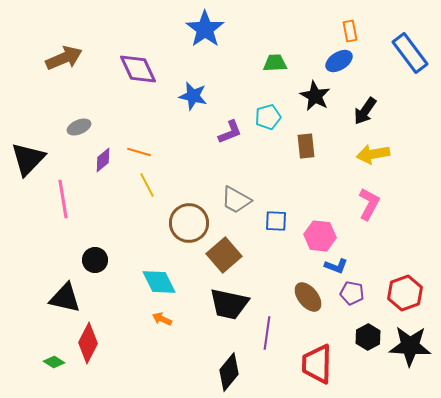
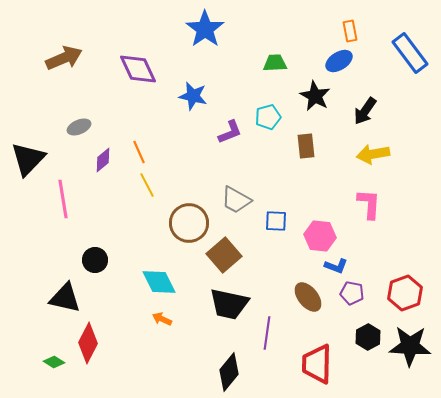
orange line at (139, 152): rotated 50 degrees clockwise
pink L-shape at (369, 204): rotated 24 degrees counterclockwise
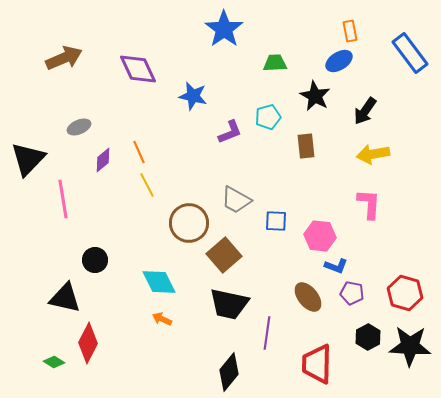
blue star at (205, 29): moved 19 px right
red hexagon at (405, 293): rotated 24 degrees counterclockwise
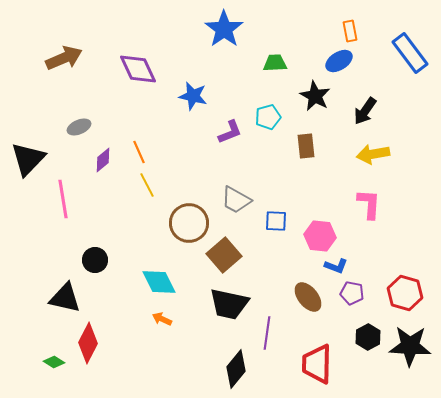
black diamond at (229, 372): moved 7 px right, 3 px up
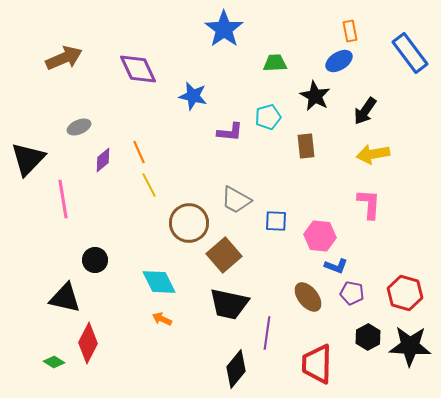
purple L-shape at (230, 132): rotated 28 degrees clockwise
yellow line at (147, 185): moved 2 px right
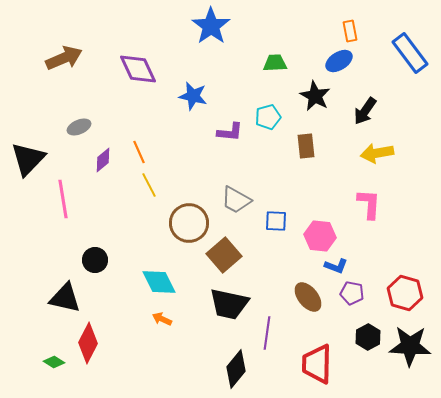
blue star at (224, 29): moved 13 px left, 3 px up
yellow arrow at (373, 154): moved 4 px right, 1 px up
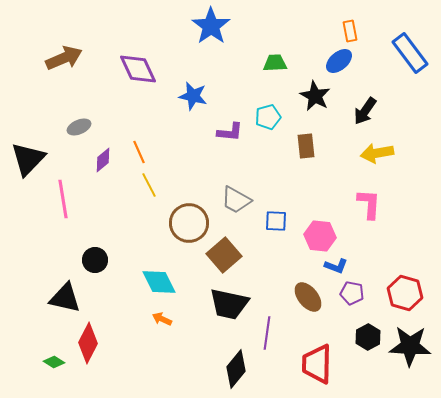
blue ellipse at (339, 61): rotated 8 degrees counterclockwise
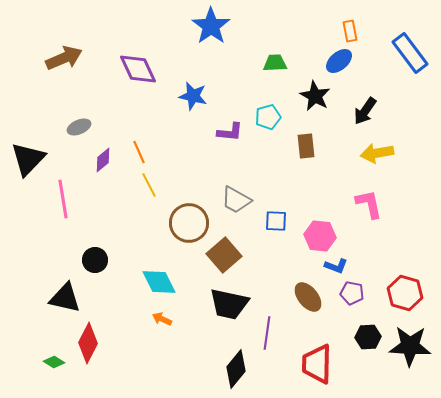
pink L-shape at (369, 204): rotated 16 degrees counterclockwise
black hexagon at (368, 337): rotated 25 degrees clockwise
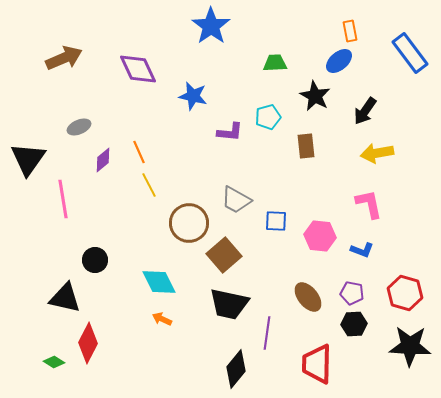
black triangle at (28, 159): rotated 9 degrees counterclockwise
blue L-shape at (336, 266): moved 26 px right, 16 px up
black hexagon at (368, 337): moved 14 px left, 13 px up
